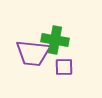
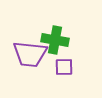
purple trapezoid: moved 3 px left, 1 px down
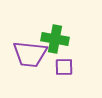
green cross: moved 1 px up
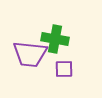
purple square: moved 2 px down
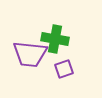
purple square: rotated 18 degrees counterclockwise
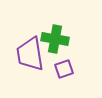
purple trapezoid: rotated 75 degrees clockwise
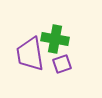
purple square: moved 2 px left, 5 px up
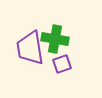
purple trapezoid: moved 6 px up
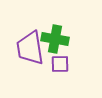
purple square: moved 2 px left; rotated 18 degrees clockwise
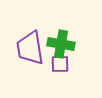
green cross: moved 6 px right, 5 px down
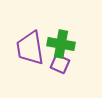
purple square: rotated 24 degrees clockwise
